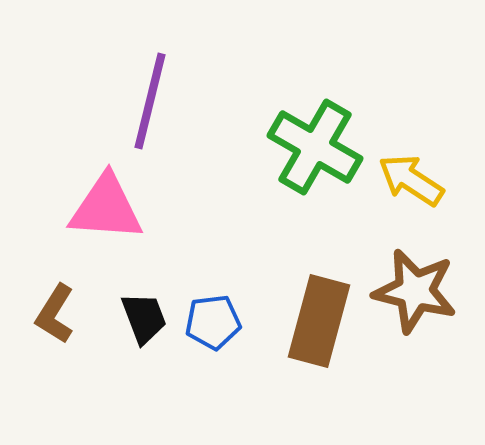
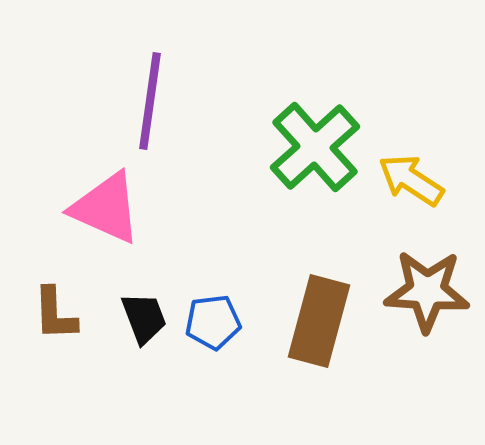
purple line: rotated 6 degrees counterclockwise
green cross: rotated 18 degrees clockwise
pink triangle: rotated 20 degrees clockwise
brown star: moved 12 px right; rotated 10 degrees counterclockwise
brown L-shape: rotated 34 degrees counterclockwise
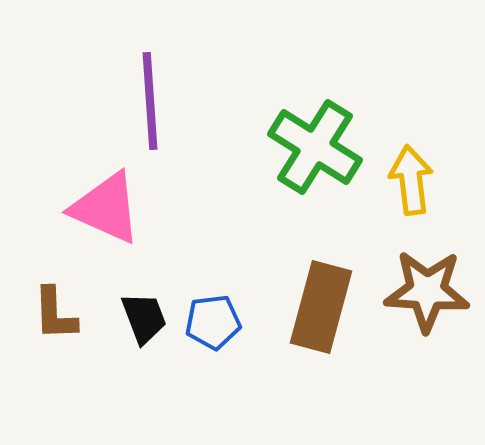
purple line: rotated 12 degrees counterclockwise
green cross: rotated 16 degrees counterclockwise
yellow arrow: rotated 50 degrees clockwise
brown rectangle: moved 2 px right, 14 px up
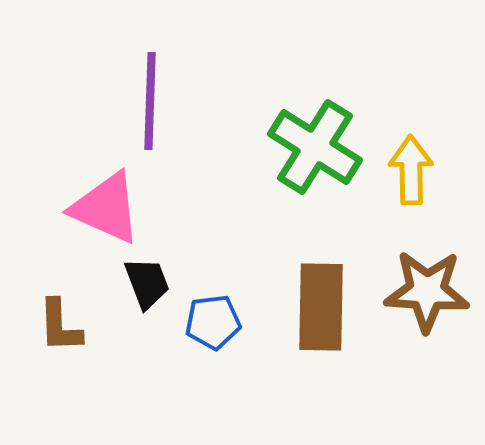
purple line: rotated 6 degrees clockwise
yellow arrow: moved 10 px up; rotated 6 degrees clockwise
brown rectangle: rotated 14 degrees counterclockwise
brown L-shape: moved 5 px right, 12 px down
black trapezoid: moved 3 px right, 35 px up
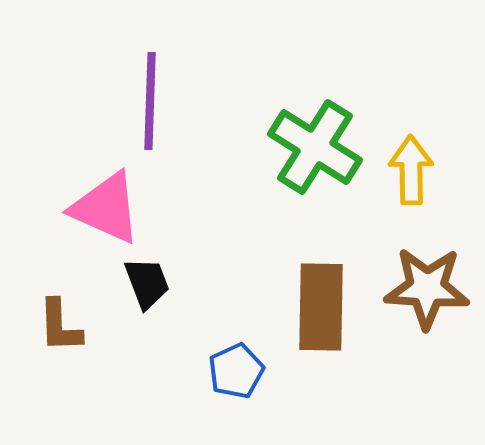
brown star: moved 3 px up
blue pentagon: moved 23 px right, 49 px down; rotated 18 degrees counterclockwise
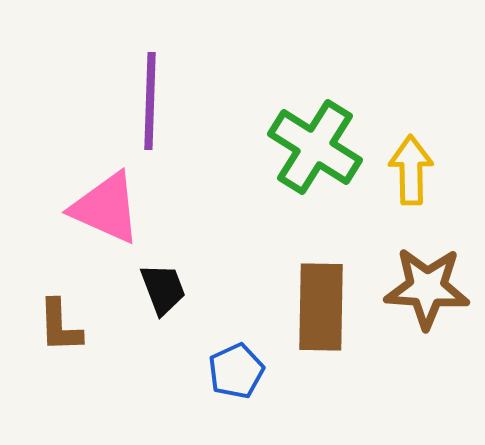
black trapezoid: moved 16 px right, 6 px down
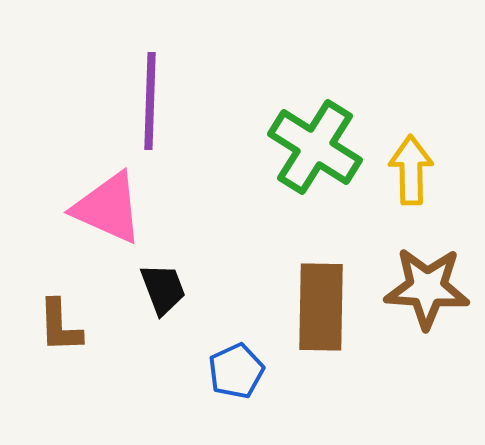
pink triangle: moved 2 px right
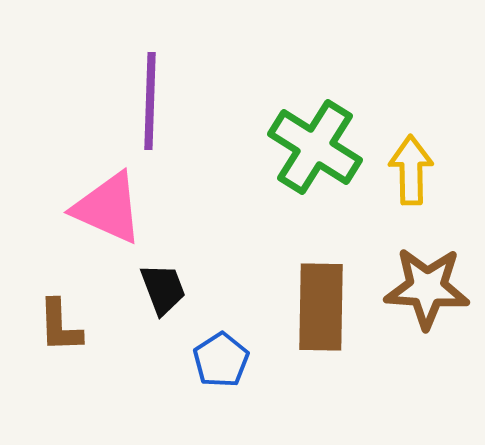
blue pentagon: moved 15 px left, 11 px up; rotated 8 degrees counterclockwise
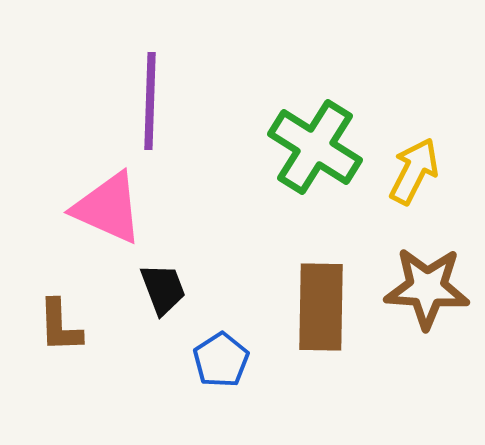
yellow arrow: moved 3 px right, 1 px down; rotated 28 degrees clockwise
